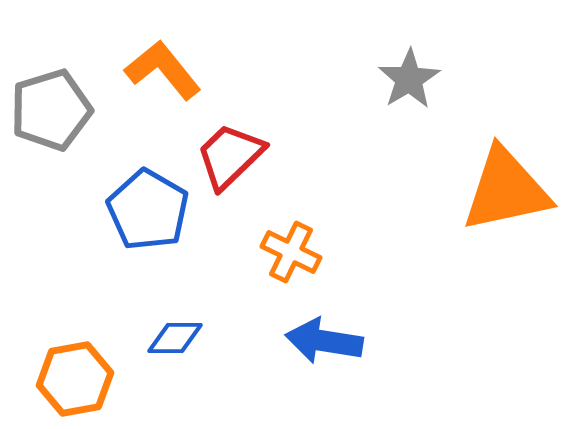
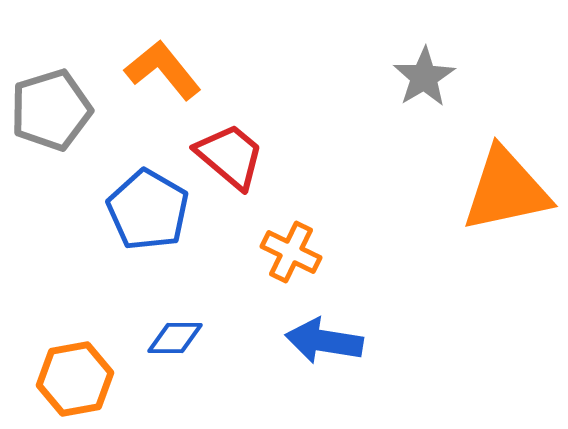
gray star: moved 15 px right, 2 px up
red trapezoid: rotated 84 degrees clockwise
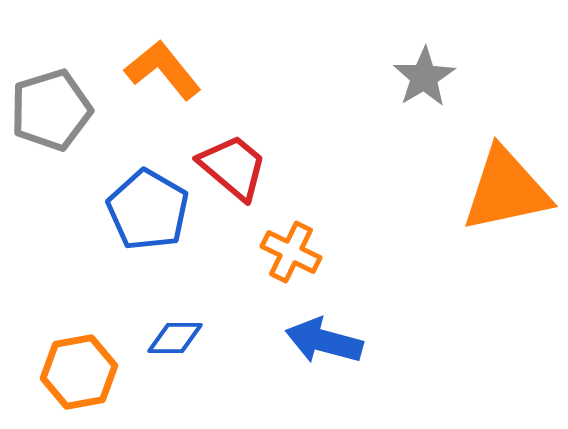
red trapezoid: moved 3 px right, 11 px down
blue arrow: rotated 6 degrees clockwise
orange hexagon: moved 4 px right, 7 px up
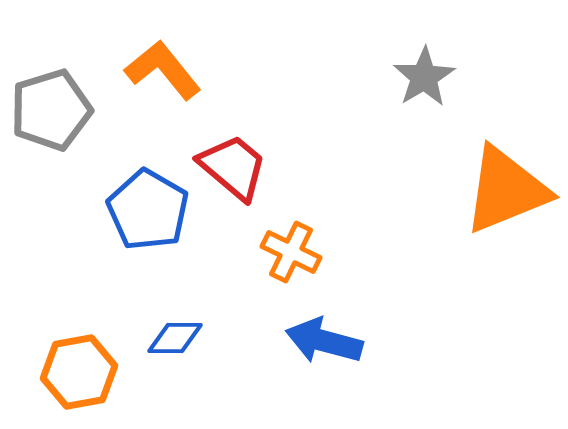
orange triangle: rotated 10 degrees counterclockwise
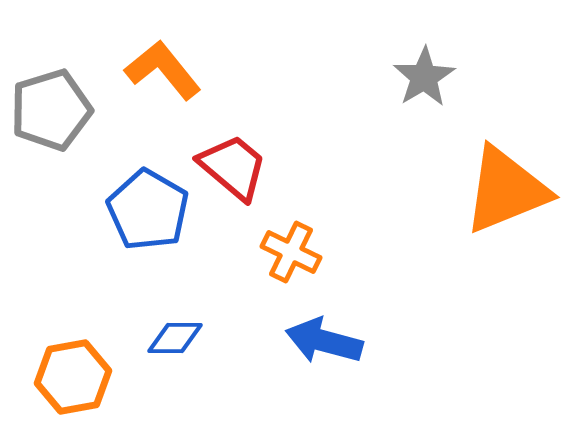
orange hexagon: moved 6 px left, 5 px down
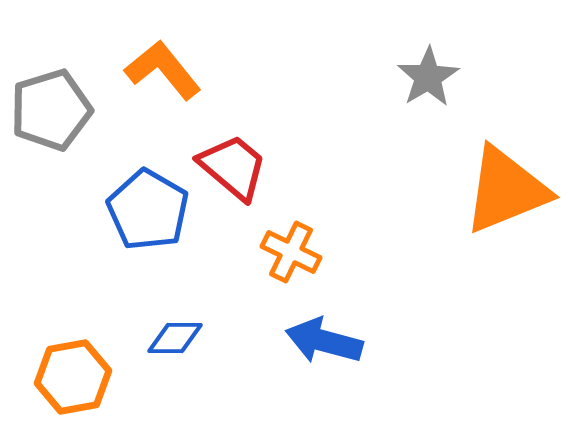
gray star: moved 4 px right
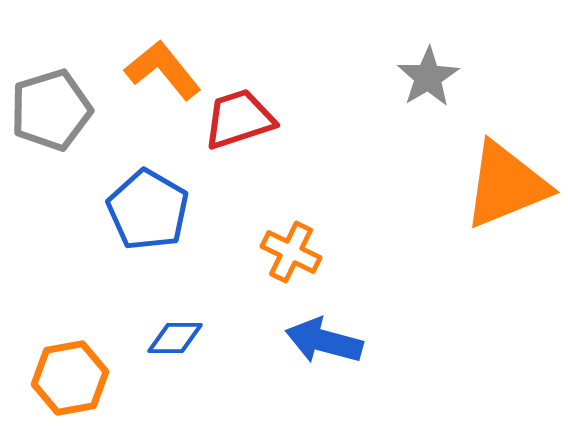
red trapezoid: moved 6 px right, 48 px up; rotated 58 degrees counterclockwise
orange triangle: moved 5 px up
orange hexagon: moved 3 px left, 1 px down
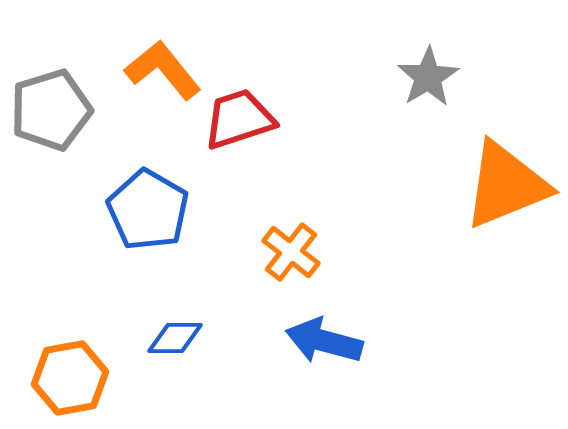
orange cross: rotated 12 degrees clockwise
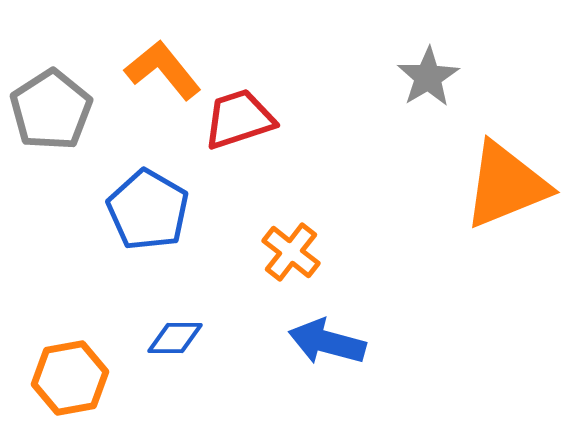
gray pentagon: rotated 16 degrees counterclockwise
blue arrow: moved 3 px right, 1 px down
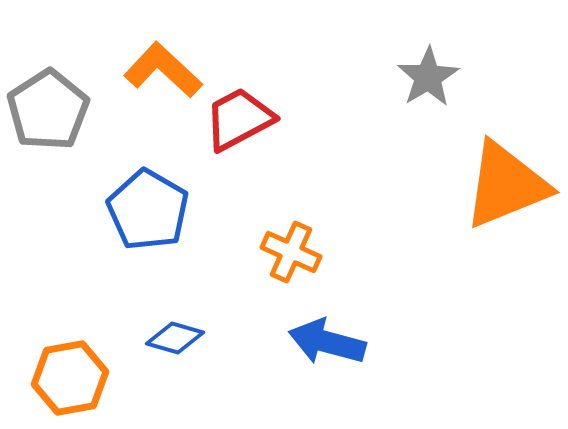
orange L-shape: rotated 8 degrees counterclockwise
gray pentagon: moved 3 px left
red trapezoid: rotated 10 degrees counterclockwise
orange cross: rotated 14 degrees counterclockwise
blue diamond: rotated 16 degrees clockwise
